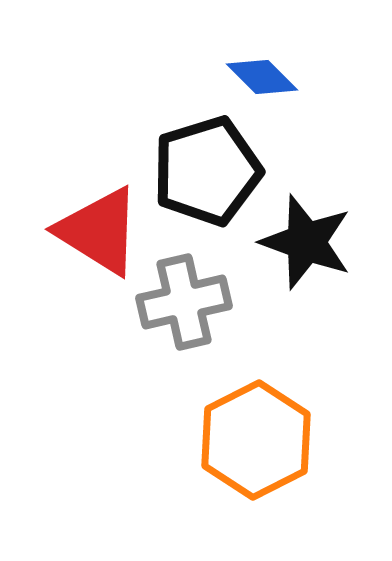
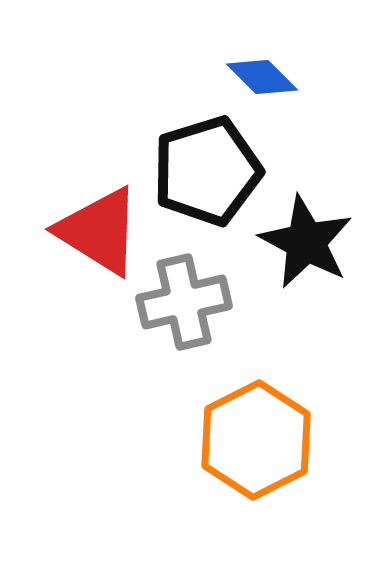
black star: rotated 8 degrees clockwise
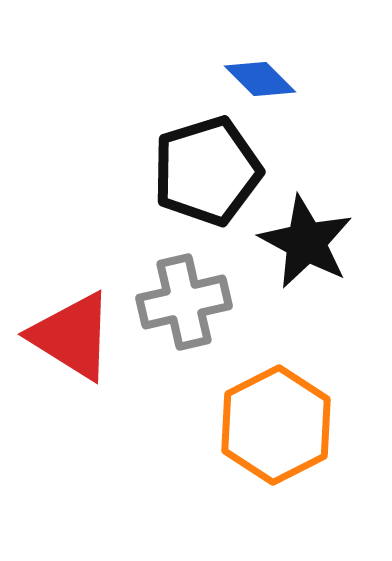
blue diamond: moved 2 px left, 2 px down
red triangle: moved 27 px left, 105 px down
orange hexagon: moved 20 px right, 15 px up
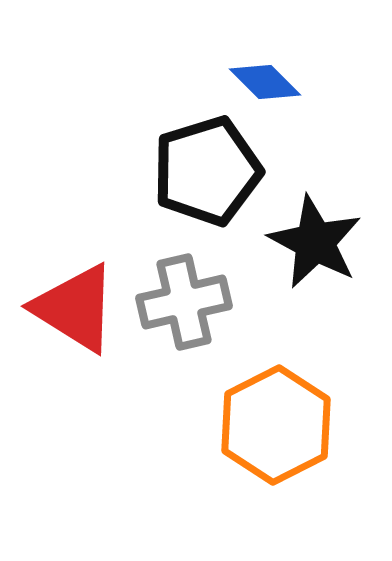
blue diamond: moved 5 px right, 3 px down
black star: moved 9 px right
red triangle: moved 3 px right, 28 px up
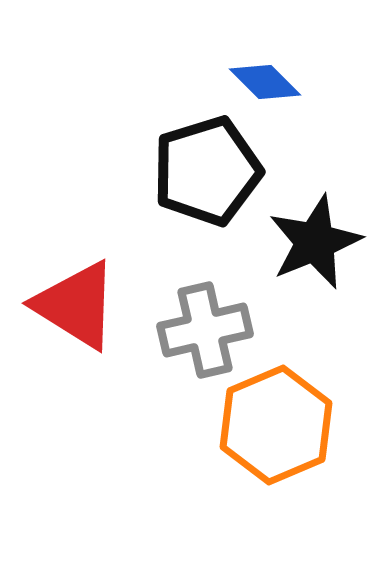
black star: rotated 22 degrees clockwise
gray cross: moved 21 px right, 28 px down
red triangle: moved 1 px right, 3 px up
orange hexagon: rotated 4 degrees clockwise
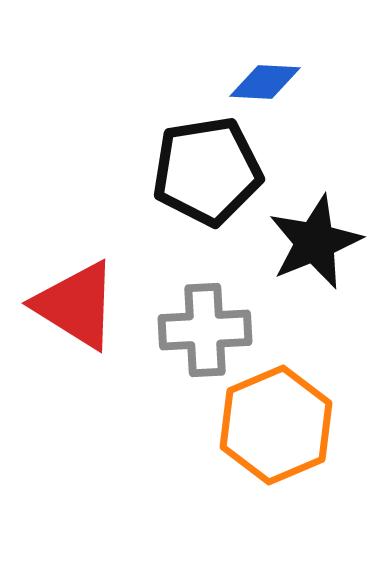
blue diamond: rotated 42 degrees counterclockwise
black pentagon: rotated 8 degrees clockwise
gray cross: rotated 10 degrees clockwise
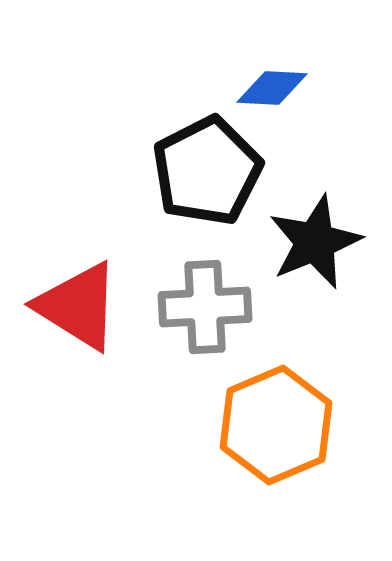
blue diamond: moved 7 px right, 6 px down
black pentagon: rotated 18 degrees counterclockwise
red triangle: moved 2 px right, 1 px down
gray cross: moved 23 px up
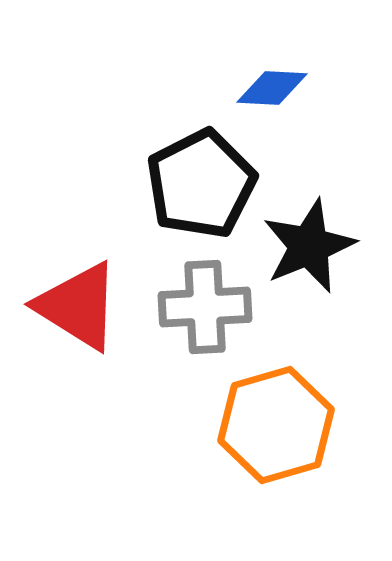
black pentagon: moved 6 px left, 13 px down
black star: moved 6 px left, 4 px down
orange hexagon: rotated 7 degrees clockwise
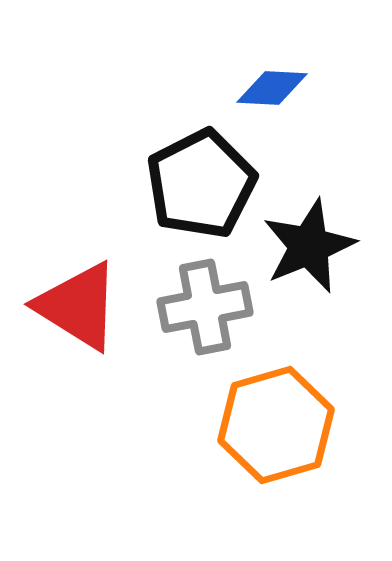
gray cross: rotated 8 degrees counterclockwise
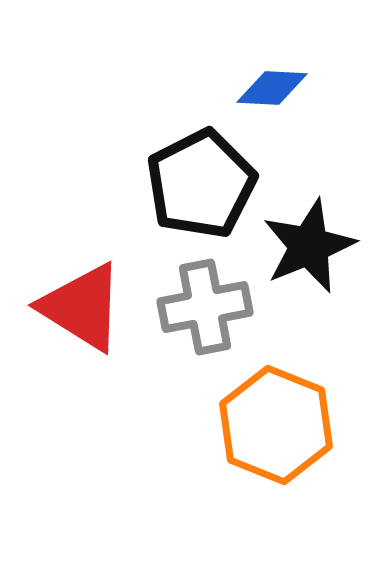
red triangle: moved 4 px right, 1 px down
orange hexagon: rotated 22 degrees counterclockwise
